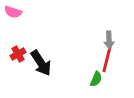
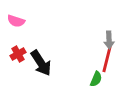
pink semicircle: moved 3 px right, 9 px down
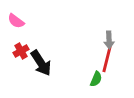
pink semicircle: rotated 18 degrees clockwise
red cross: moved 3 px right, 3 px up
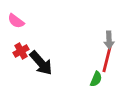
black arrow: rotated 8 degrees counterclockwise
